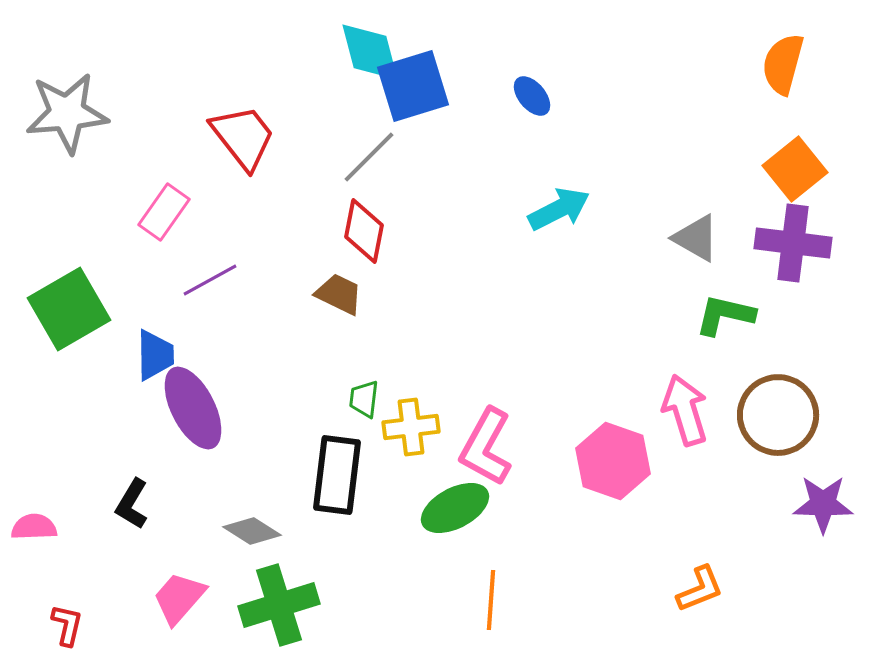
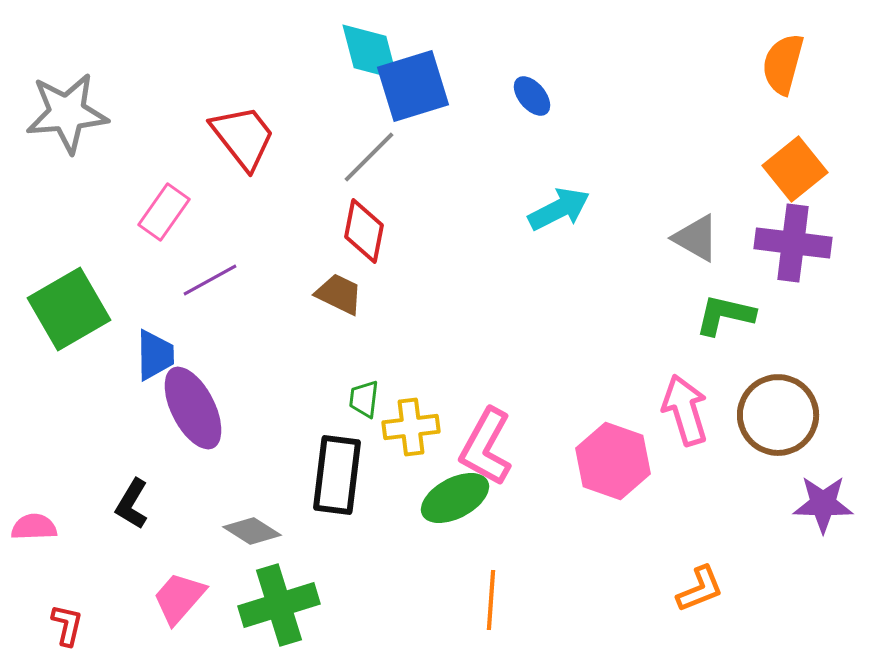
green ellipse: moved 10 px up
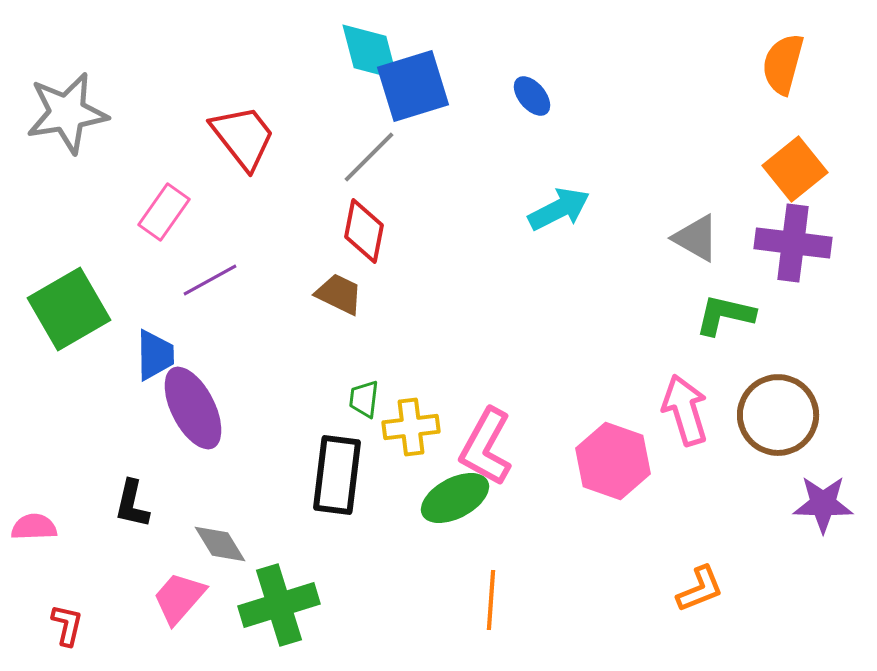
gray star: rotated 4 degrees counterclockwise
black L-shape: rotated 18 degrees counterclockwise
gray diamond: moved 32 px left, 13 px down; rotated 26 degrees clockwise
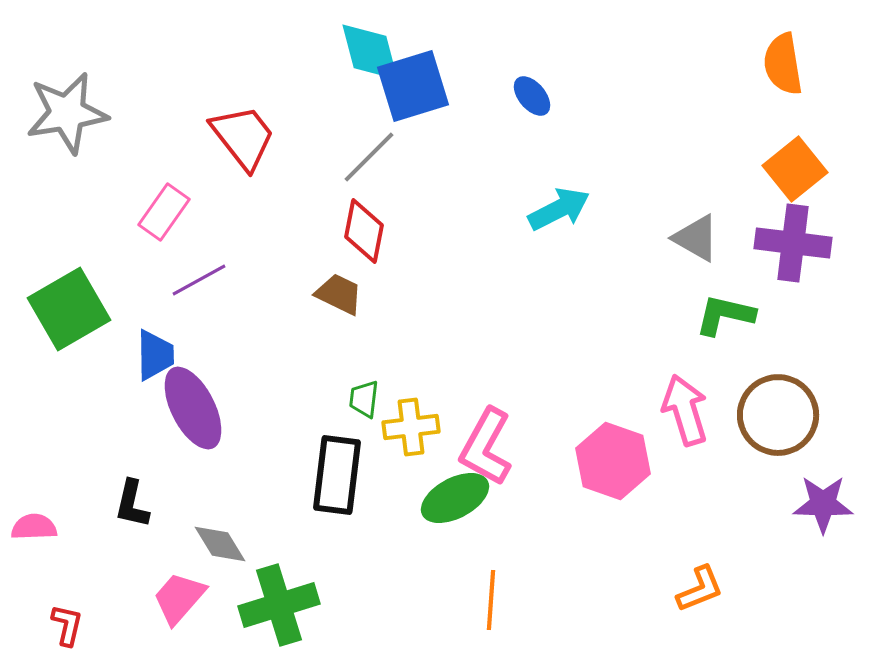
orange semicircle: rotated 24 degrees counterclockwise
purple line: moved 11 px left
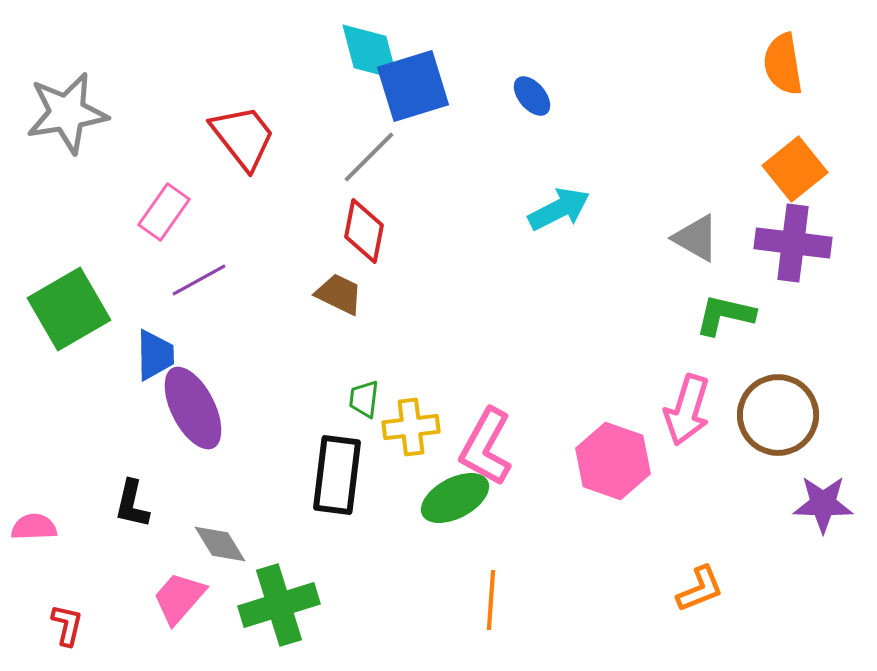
pink arrow: moved 2 px right; rotated 146 degrees counterclockwise
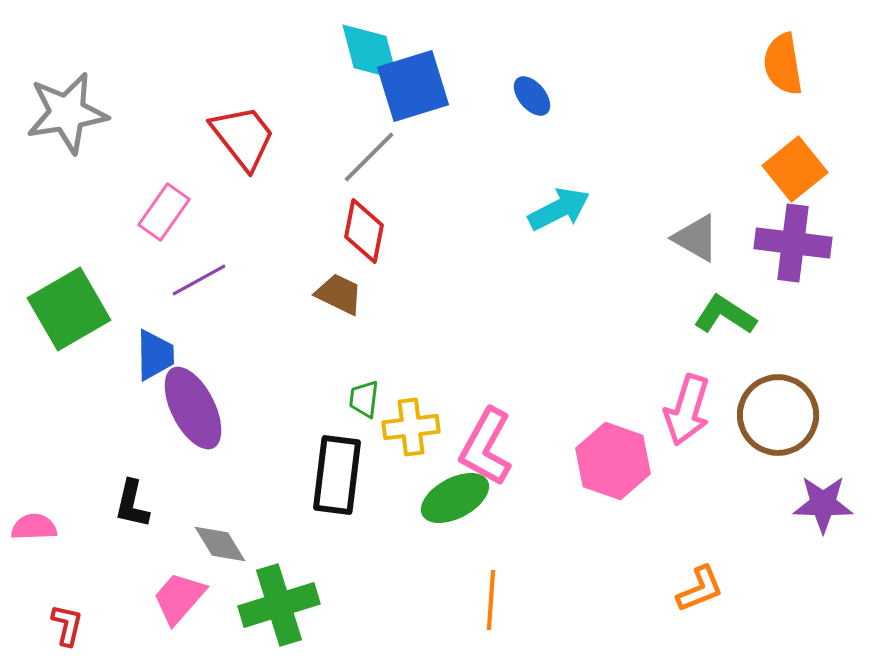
green L-shape: rotated 20 degrees clockwise
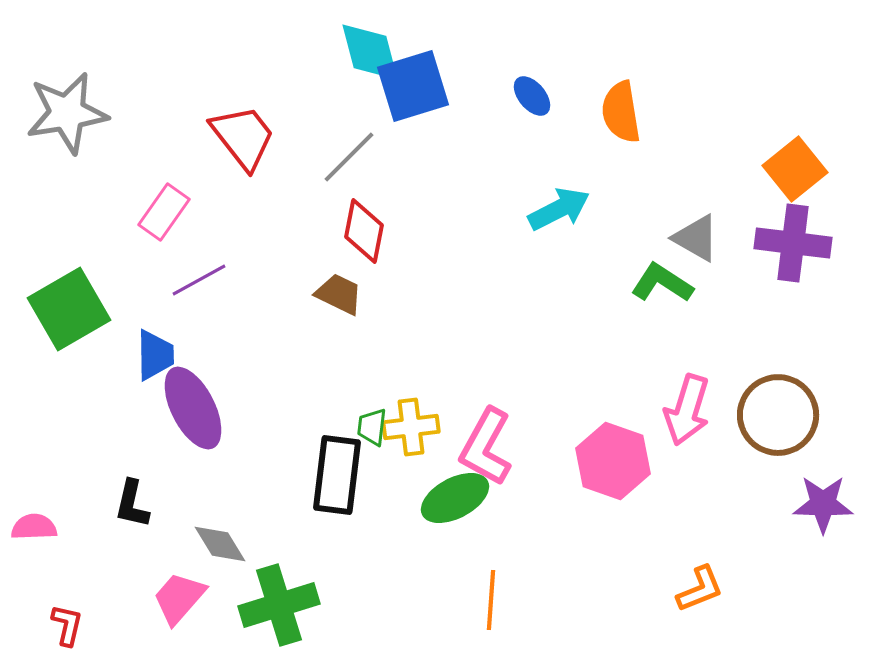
orange semicircle: moved 162 px left, 48 px down
gray line: moved 20 px left
green L-shape: moved 63 px left, 32 px up
green trapezoid: moved 8 px right, 28 px down
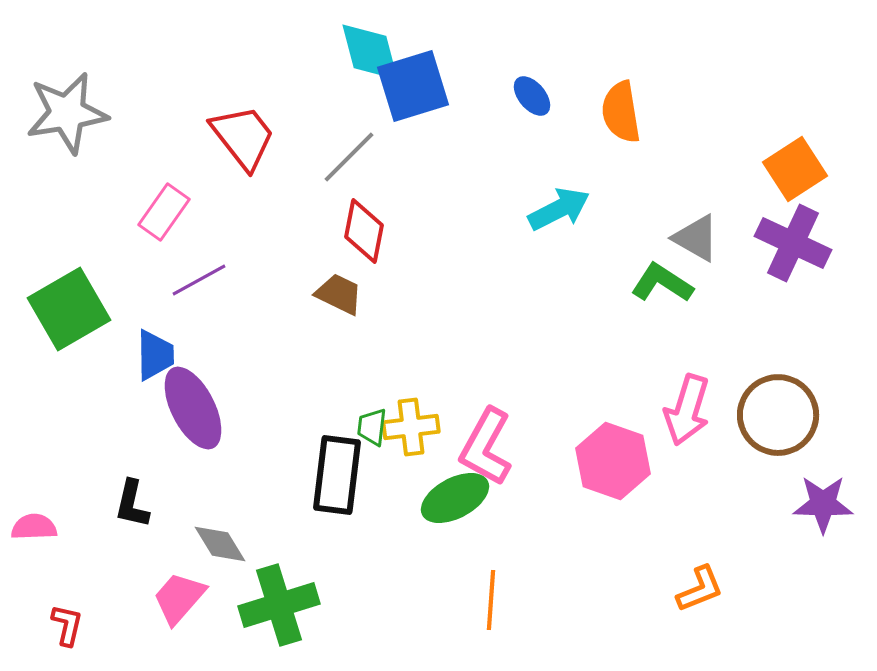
orange square: rotated 6 degrees clockwise
purple cross: rotated 18 degrees clockwise
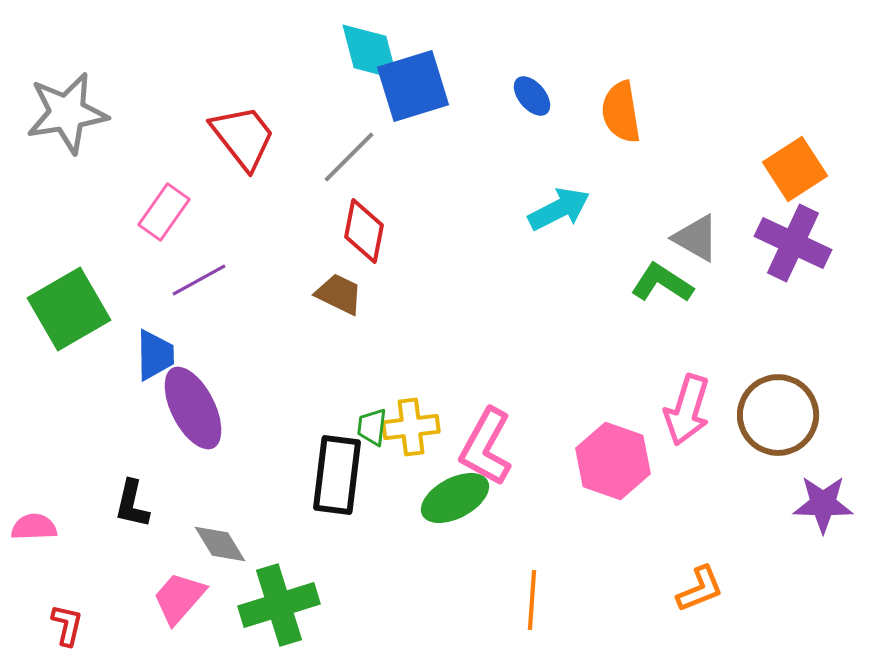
orange line: moved 41 px right
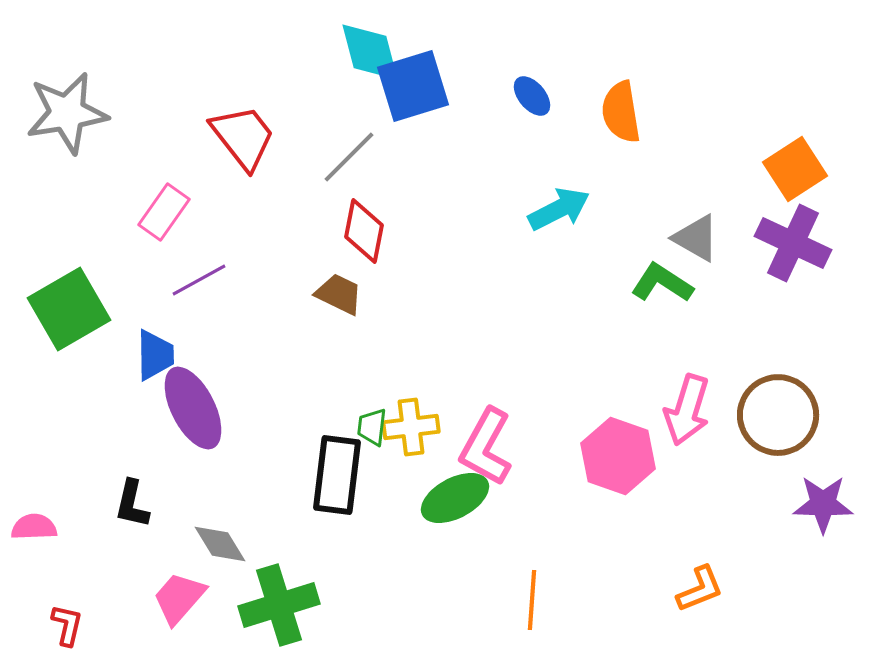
pink hexagon: moved 5 px right, 5 px up
